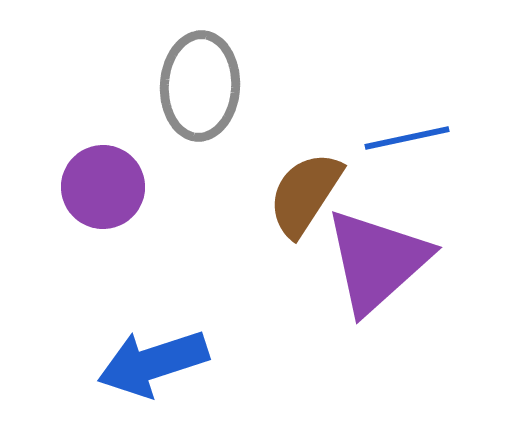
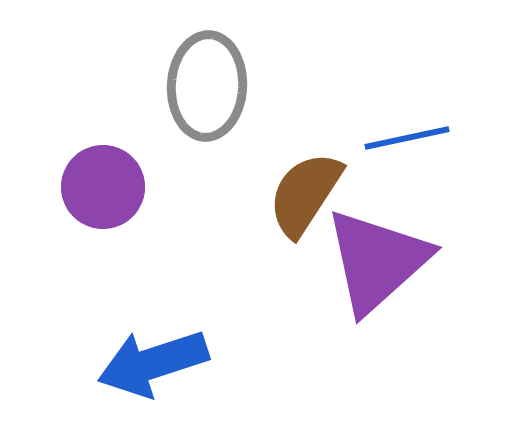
gray ellipse: moved 7 px right
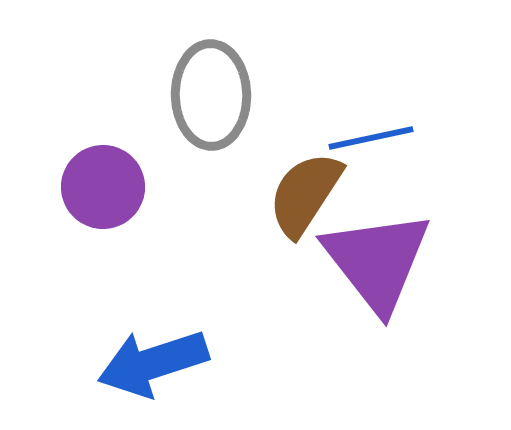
gray ellipse: moved 4 px right, 9 px down; rotated 4 degrees counterclockwise
blue line: moved 36 px left
purple triangle: rotated 26 degrees counterclockwise
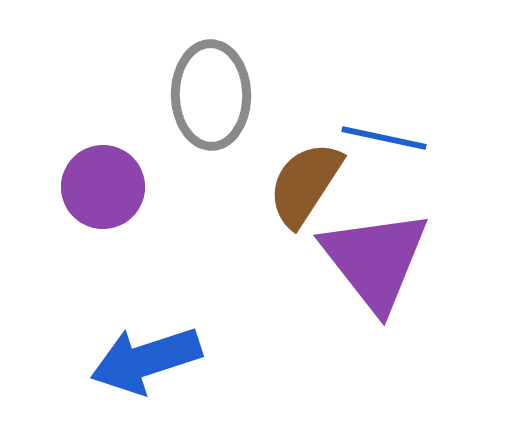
blue line: moved 13 px right; rotated 24 degrees clockwise
brown semicircle: moved 10 px up
purple triangle: moved 2 px left, 1 px up
blue arrow: moved 7 px left, 3 px up
